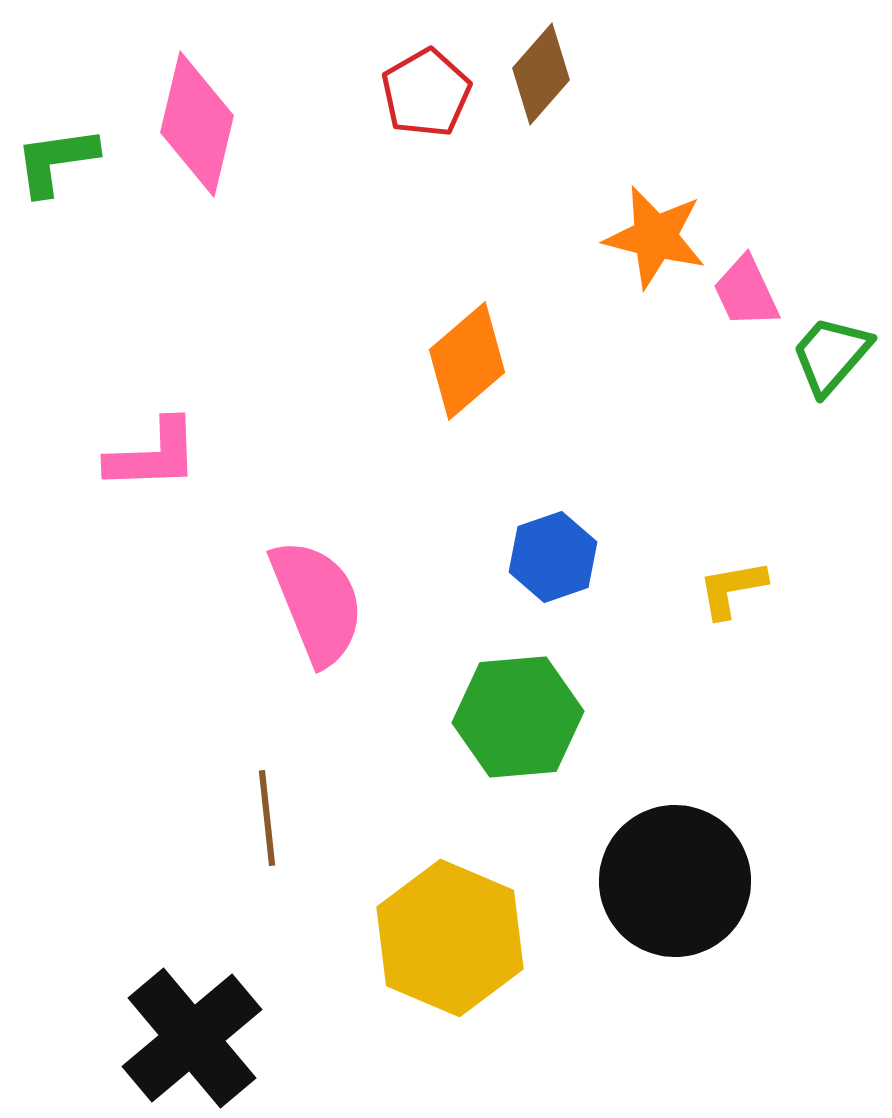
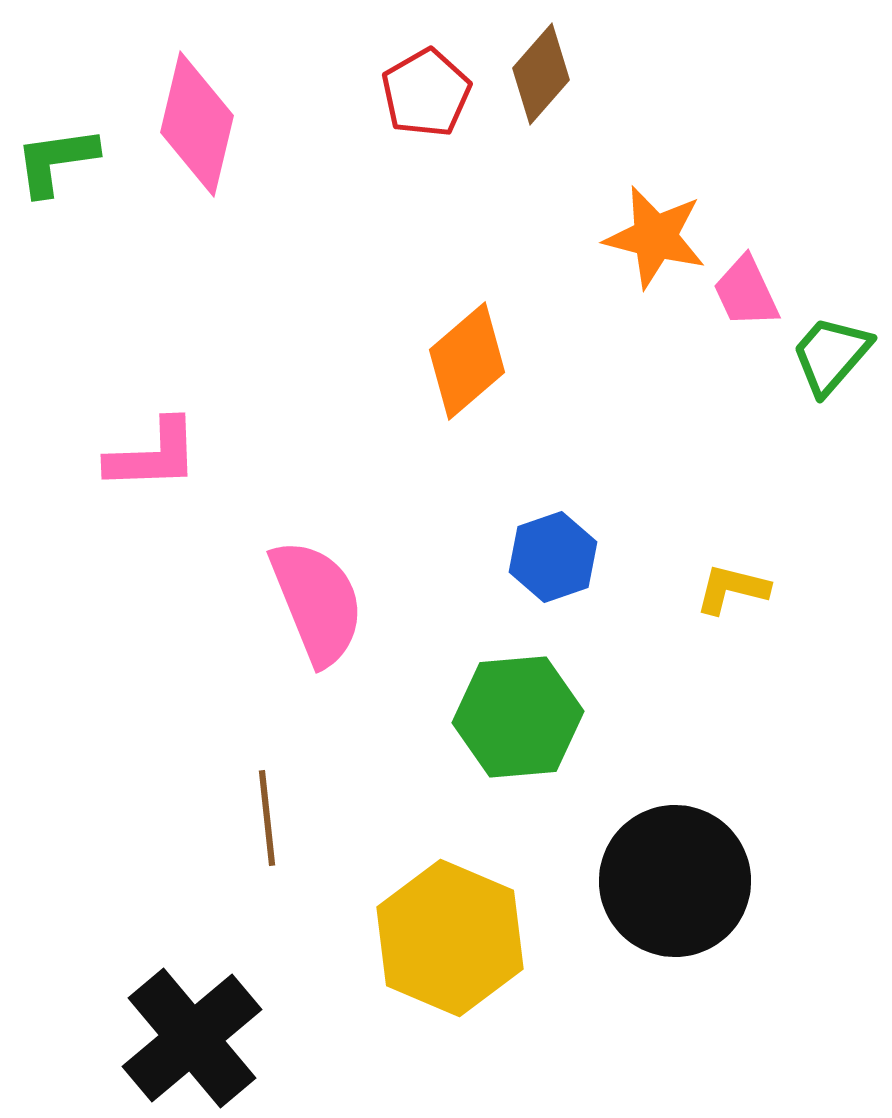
yellow L-shape: rotated 24 degrees clockwise
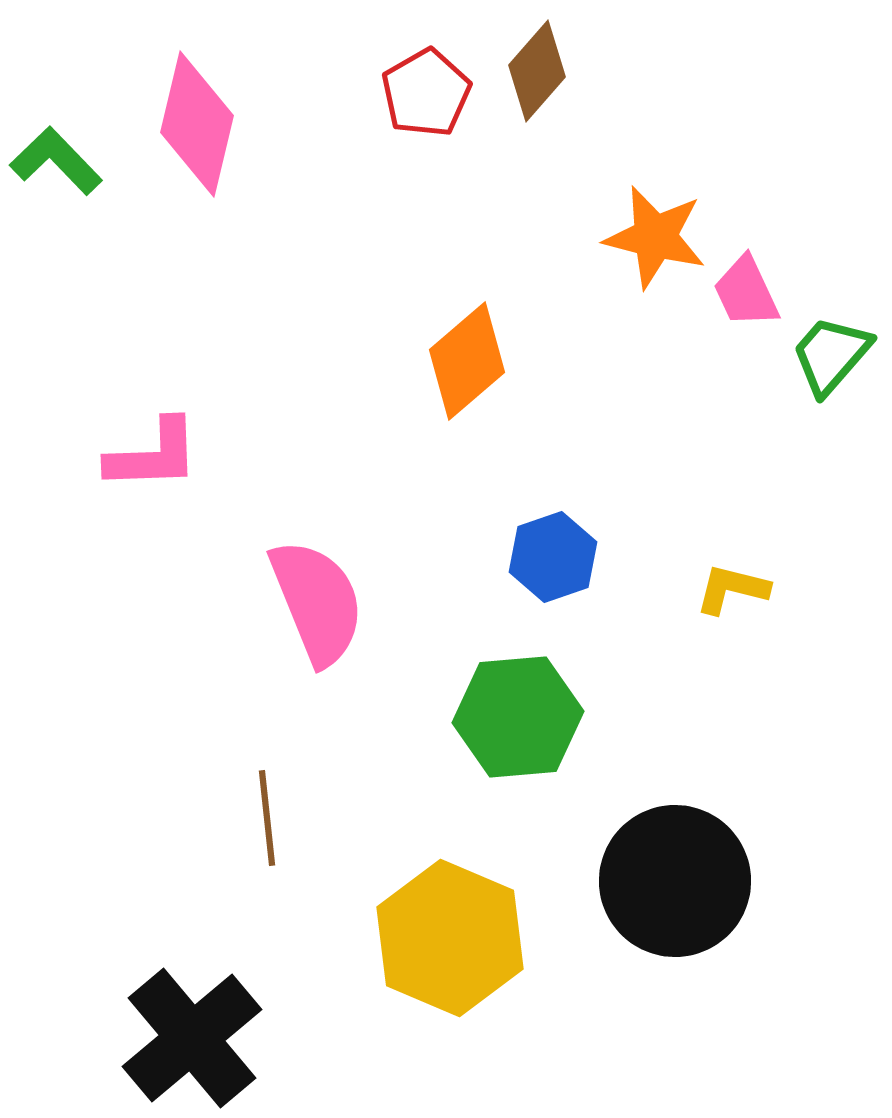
brown diamond: moved 4 px left, 3 px up
green L-shape: rotated 54 degrees clockwise
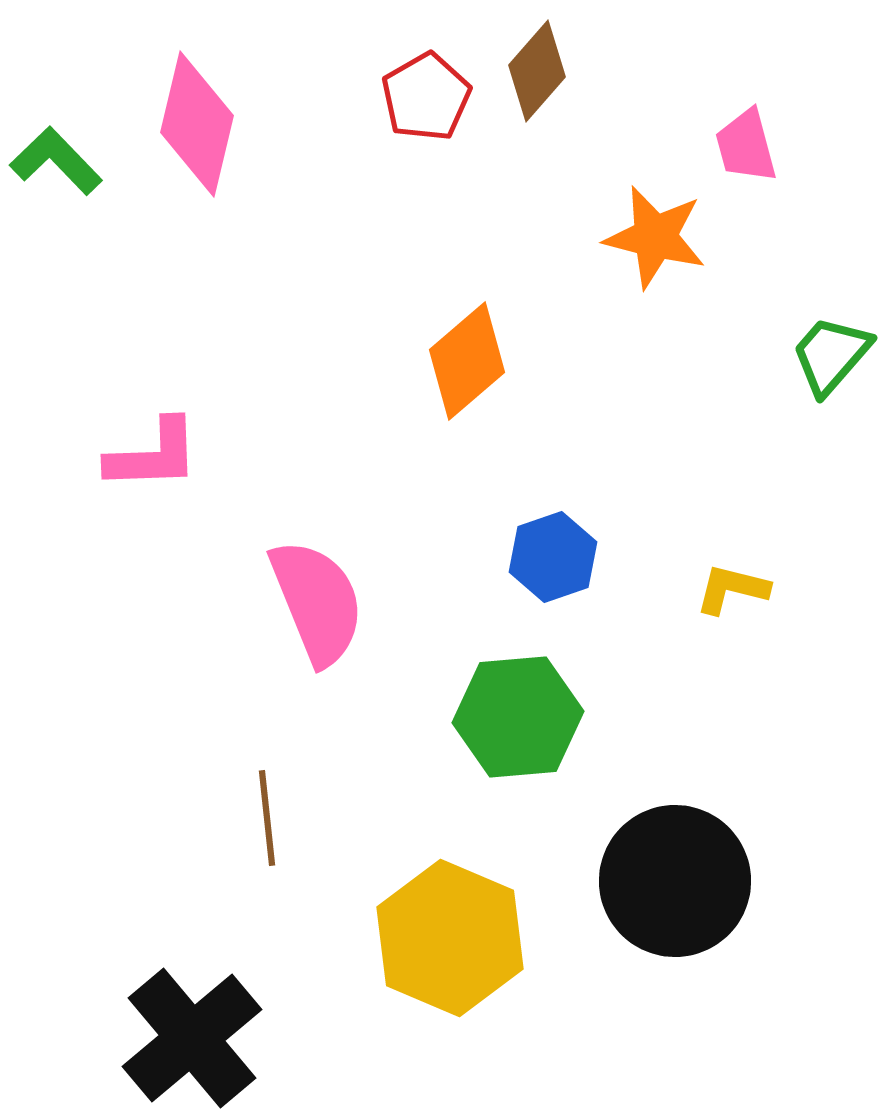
red pentagon: moved 4 px down
pink trapezoid: moved 146 px up; rotated 10 degrees clockwise
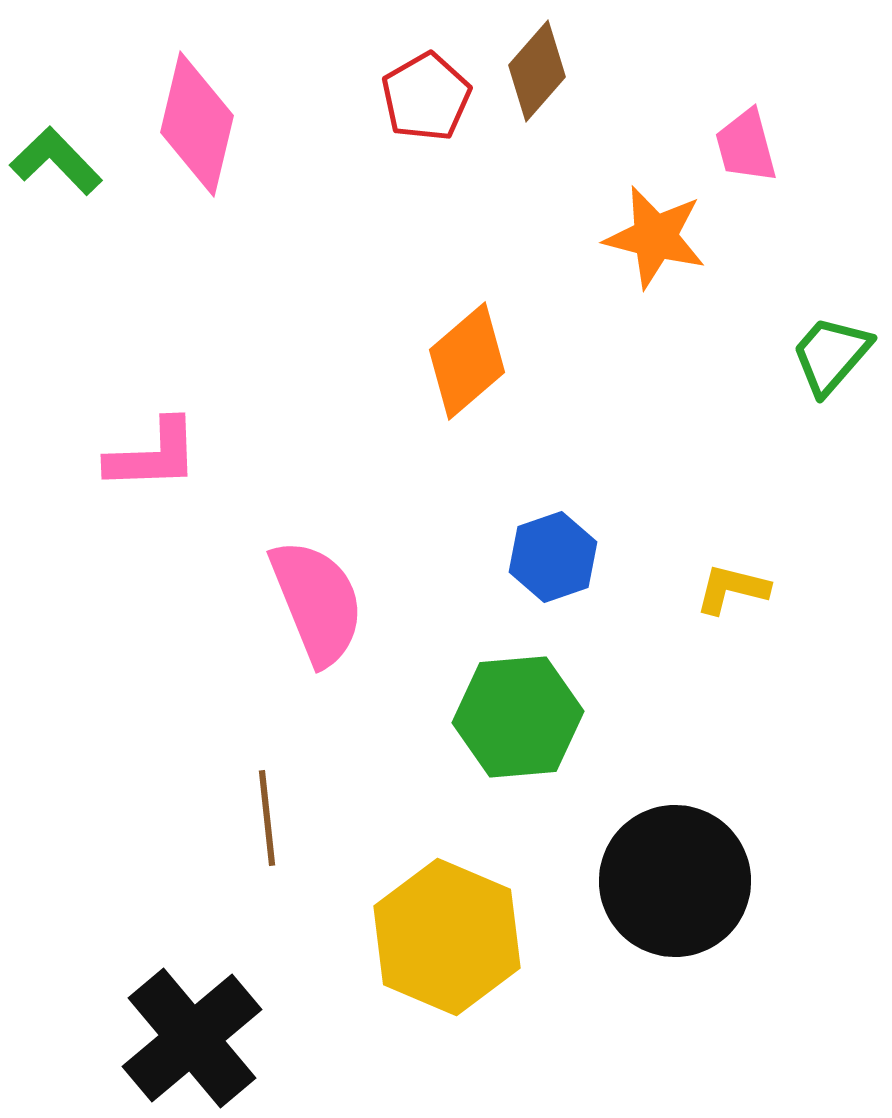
yellow hexagon: moved 3 px left, 1 px up
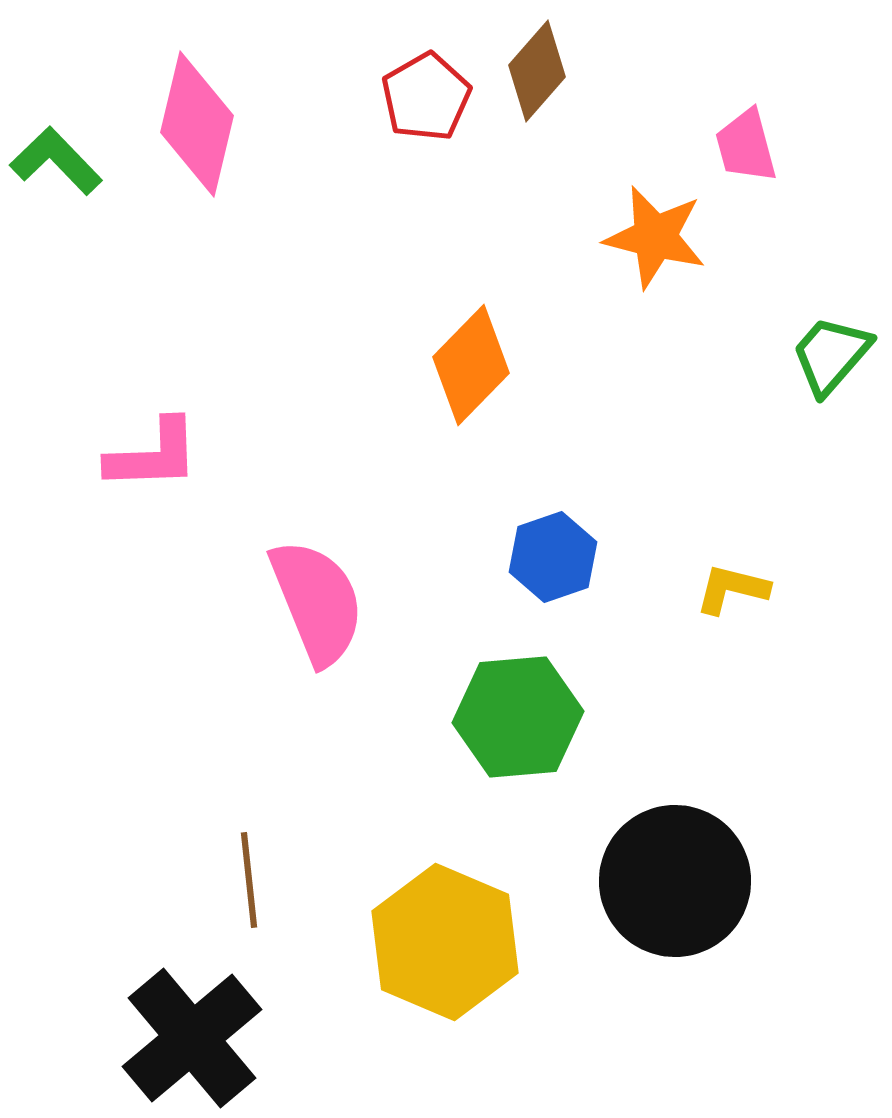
orange diamond: moved 4 px right, 4 px down; rotated 5 degrees counterclockwise
brown line: moved 18 px left, 62 px down
yellow hexagon: moved 2 px left, 5 px down
